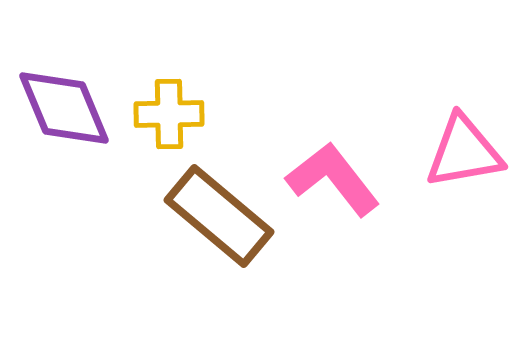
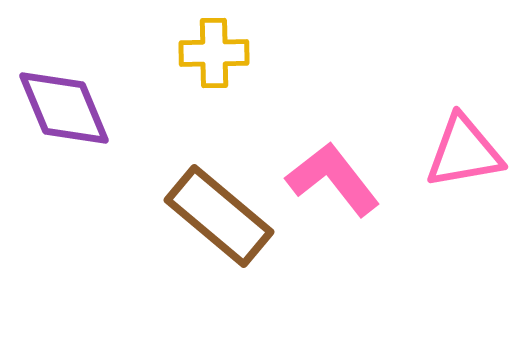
yellow cross: moved 45 px right, 61 px up
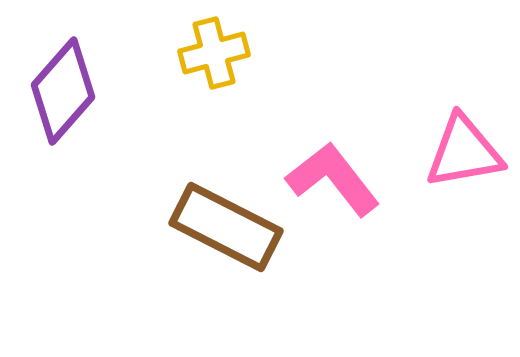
yellow cross: rotated 14 degrees counterclockwise
purple diamond: moved 1 px left, 17 px up; rotated 64 degrees clockwise
brown rectangle: moved 7 px right, 11 px down; rotated 13 degrees counterclockwise
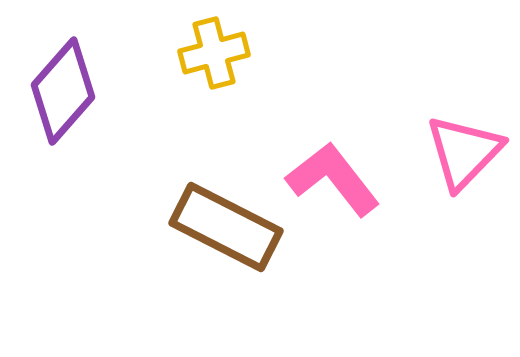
pink triangle: rotated 36 degrees counterclockwise
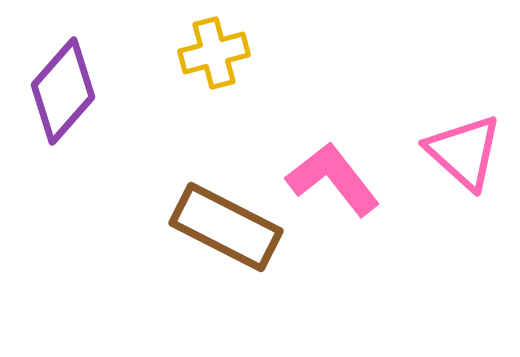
pink triangle: rotated 32 degrees counterclockwise
